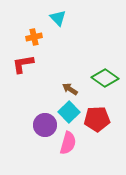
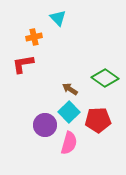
red pentagon: moved 1 px right, 1 px down
pink semicircle: moved 1 px right
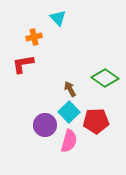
brown arrow: rotated 28 degrees clockwise
red pentagon: moved 2 px left, 1 px down
pink semicircle: moved 2 px up
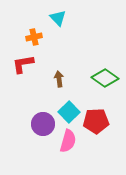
brown arrow: moved 11 px left, 10 px up; rotated 21 degrees clockwise
purple circle: moved 2 px left, 1 px up
pink semicircle: moved 1 px left
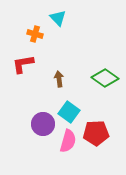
orange cross: moved 1 px right, 3 px up; rotated 28 degrees clockwise
cyan square: rotated 10 degrees counterclockwise
red pentagon: moved 12 px down
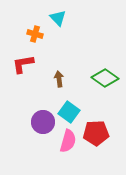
purple circle: moved 2 px up
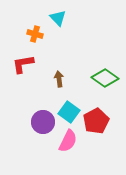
red pentagon: moved 12 px up; rotated 25 degrees counterclockwise
pink semicircle: rotated 10 degrees clockwise
